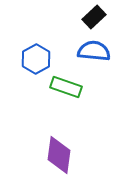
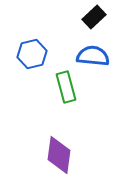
blue semicircle: moved 1 px left, 5 px down
blue hexagon: moved 4 px left, 5 px up; rotated 16 degrees clockwise
green rectangle: rotated 56 degrees clockwise
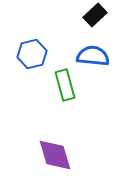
black rectangle: moved 1 px right, 2 px up
green rectangle: moved 1 px left, 2 px up
purple diamond: moved 4 px left; rotated 24 degrees counterclockwise
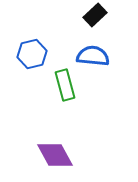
purple diamond: rotated 12 degrees counterclockwise
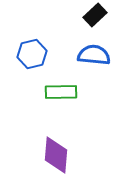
blue semicircle: moved 1 px right, 1 px up
green rectangle: moved 4 px left, 7 px down; rotated 76 degrees counterclockwise
purple diamond: moved 1 px right; rotated 33 degrees clockwise
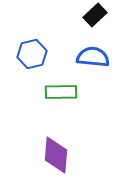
blue semicircle: moved 1 px left, 2 px down
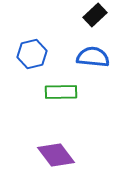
purple diamond: rotated 42 degrees counterclockwise
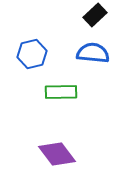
blue semicircle: moved 4 px up
purple diamond: moved 1 px right, 1 px up
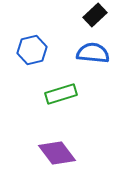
blue hexagon: moved 4 px up
green rectangle: moved 2 px down; rotated 16 degrees counterclockwise
purple diamond: moved 1 px up
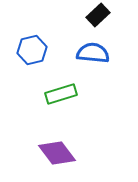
black rectangle: moved 3 px right
